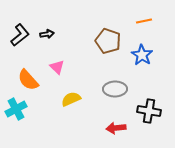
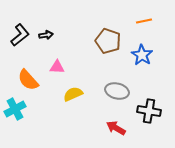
black arrow: moved 1 px left, 1 px down
pink triangle: rotated 42 degrees counterclockwise
gray ellipse: moved 2 px right, 2 px down; rotated 15 degrees clockwise
yellow semicircle: moved 2 px right, 5 px up
cyan cross: moved 1 px left
red arrow: rotated 36 degrees clockwise
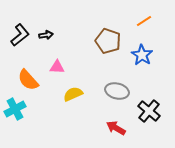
orange line: rotated 21 degrees counterclockwise
black cross: rotated 30 degrees clockwise
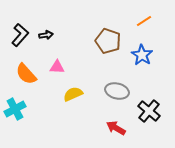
black L-shape: rotated 10 degrees counterclockwise
orange semicircle: moved 2 px left, 6 px up
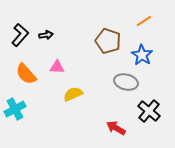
gray ellipse: moved 9 px right, 9 px up
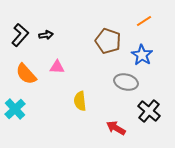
yellow semicircle: moved 7 px right, 7 px down; rotated 72 degrees counterclockwise
cyan cross: rotated 15 degrees counterclockwise
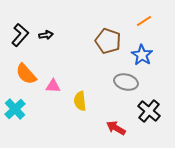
pink triangle: moved 4 px left, 19 px down
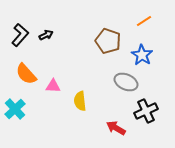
black arrow: rotated 16 degrees counterclockwise
gray ellipse: rotated 10 degrees clockwise
black cross: moved 3 px left; rotated 25 degrees clockwise
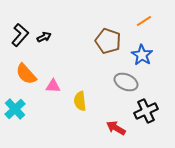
black arrow: moved 2 px left, 2 px down
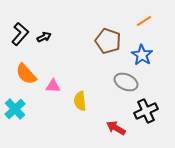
black L-shape: moved 1 px up
